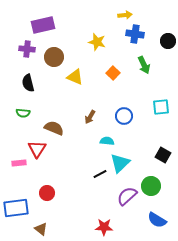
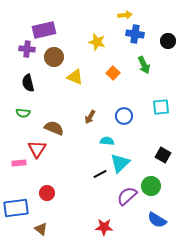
purple rectangle: moved 1 px right, 5 px down
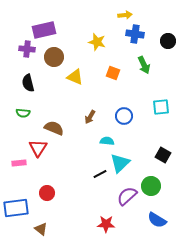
orange square: rotated 24 degrees counterclockwise
red triangle: moved 1 px right, 1 px up
red star: moved 2 px right, 3 px up
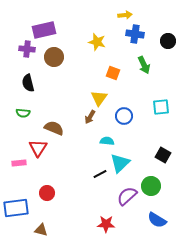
yellow triangle: moved 24 px right, 21 px down; rotated 42 degrees clockwise
brown triangle: moved 1 px down; rotated 24 degrees counterclockwise
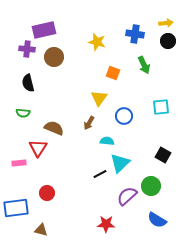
yellow arrow: moved 41 px right, 8 px down
brown arrow: moved 1 px left, 6 px down
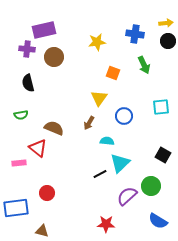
yellow star: rotated 24 degrees counterclockwise
green semicircle: moved 2 px left, 2 px down; rotated 16 degrees counterclockwise
red triangle: rotated 24 degrees counterclockwise
blue semicircle: moved 1 px right, 1 px down
brown triangle: moved 1 px right, 1 px down
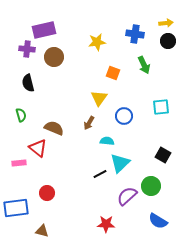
green semicircle: rotated 96 degrees counterclockwise
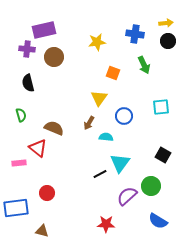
cyan semicircle: moved 1 px left, 4 px up
cyan triangle: rotated 10 degrees counterclockwise
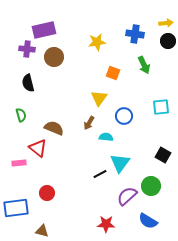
blue semicircle: moved 10 px left
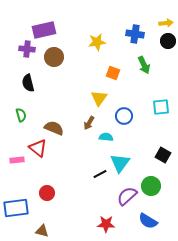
pink rectangle: moved 2 px left, 3 px up
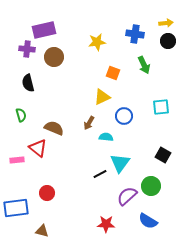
yellow triangle: moved 3 px right, 1 px up; rotated 30 degrees clockwise
